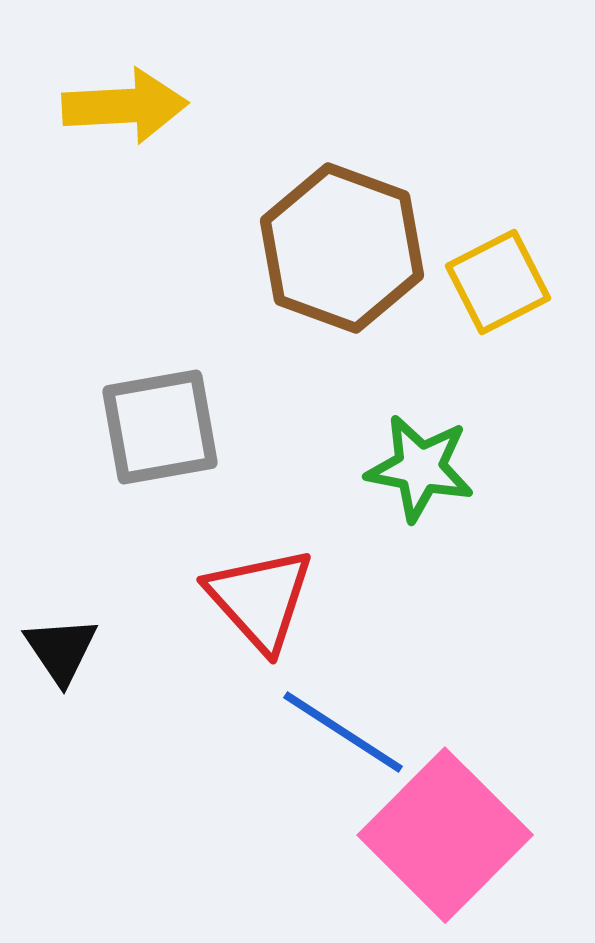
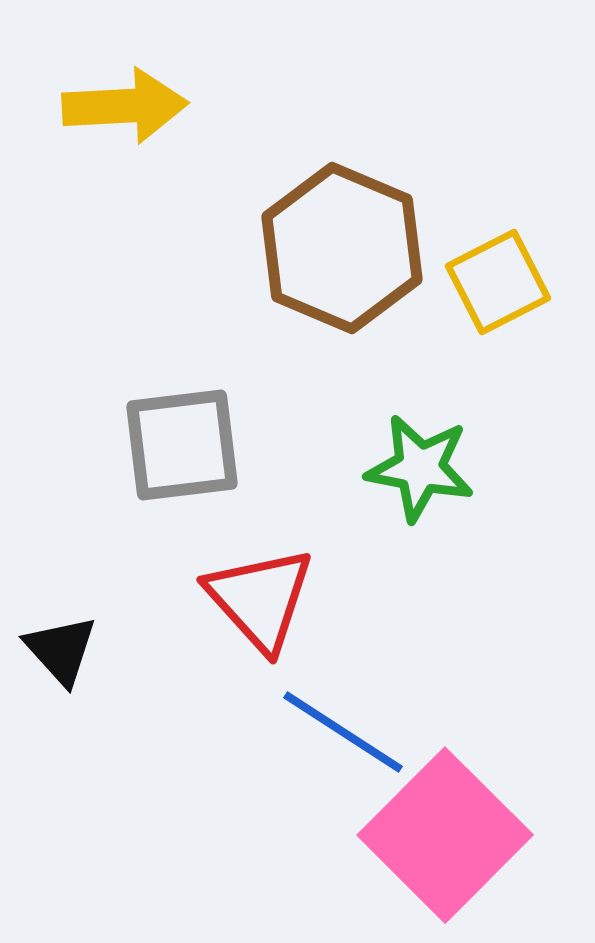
brown hexagon: rotated 3 degrees clockwise
gray square: moved 22 px right, 18 px down; rotated 3 degrees clockwise
black triangle: rotated 8 degrees counterclockwise
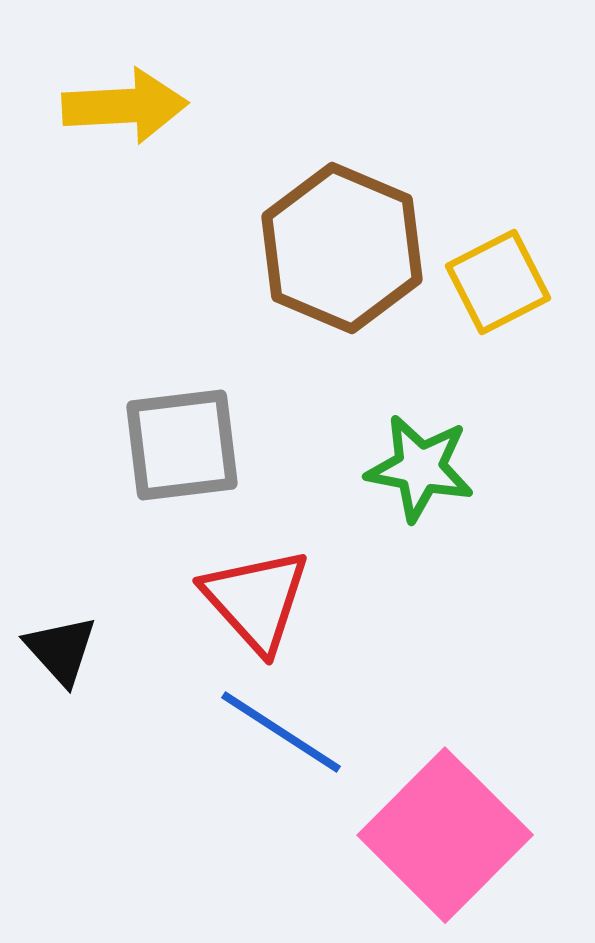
red triangle: moved 4 px left, 1 px down
blue line: moved 62 px left
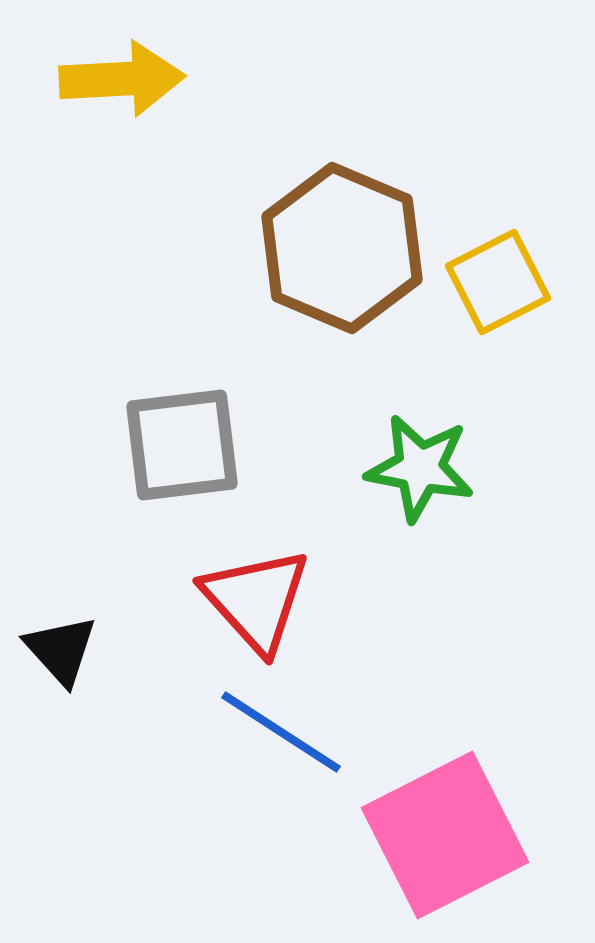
yellow arrow: moved 3 px left, 27 px up
pink square: rotated 18 degrees clockwise
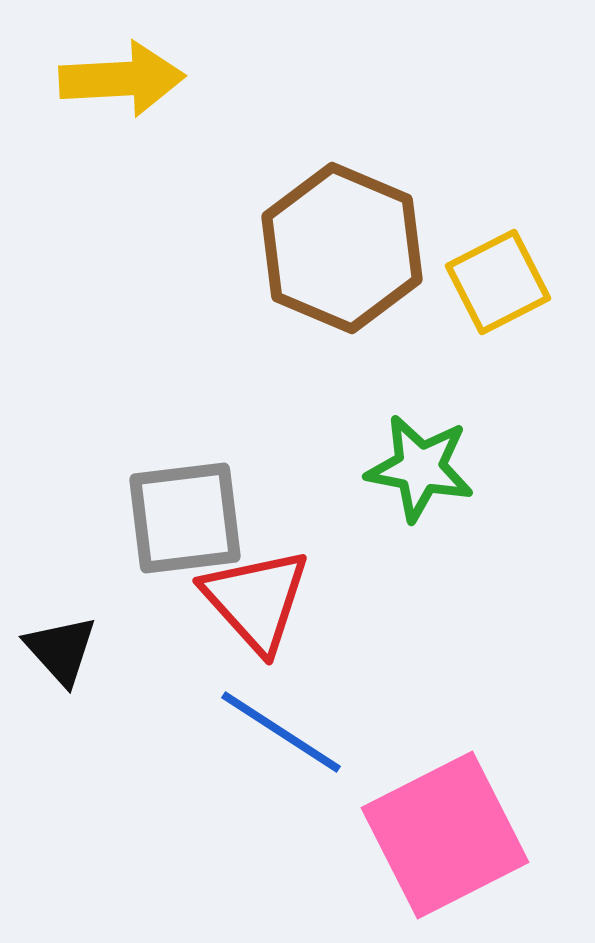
gray square: moved 3 px right, 73 px down
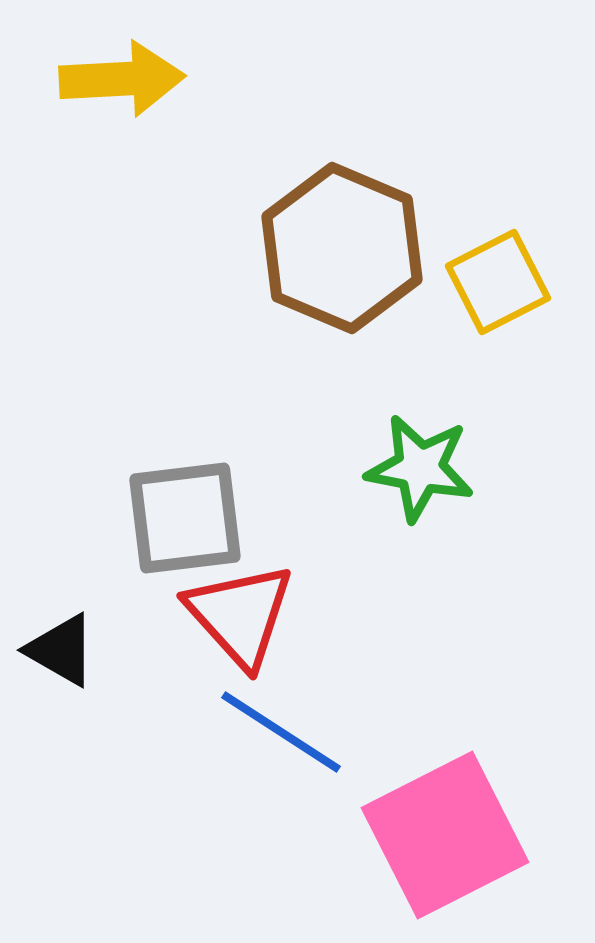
red triangle: moved 16 px left, 15 px down
black triangle: rotated 18 degrees counterclockwise
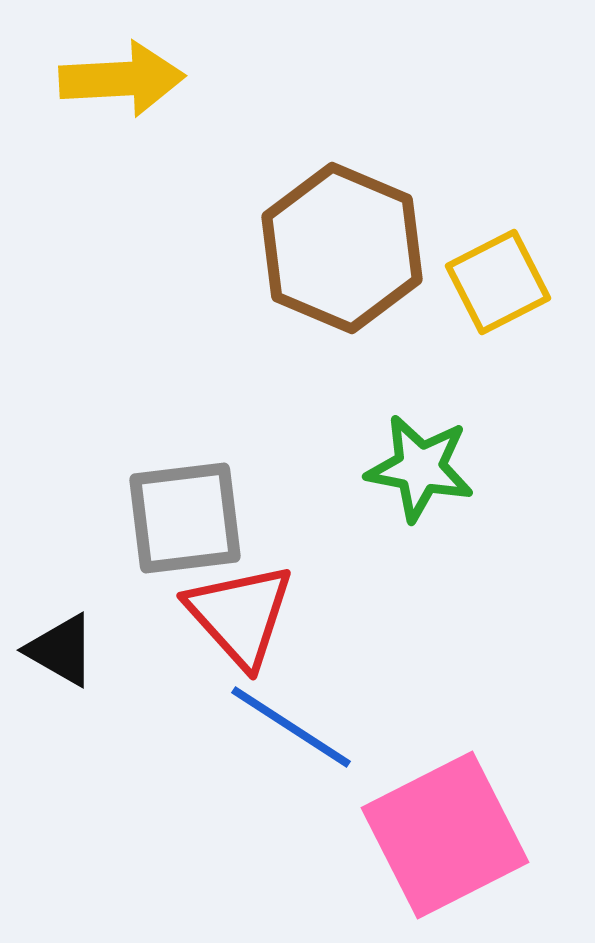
blue line: moved 10 px right, 5 px up
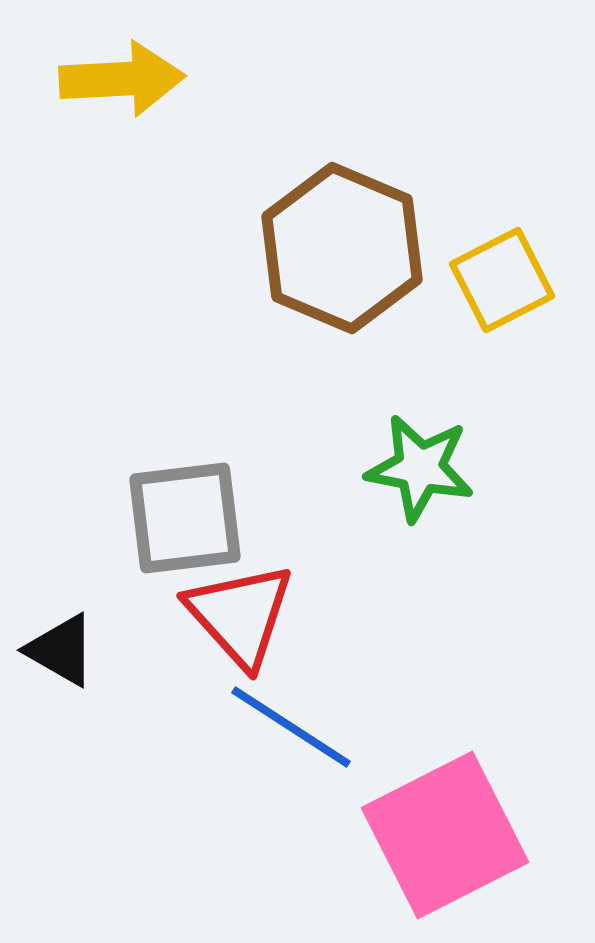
yellow square: moved 4 px right, 2 px up
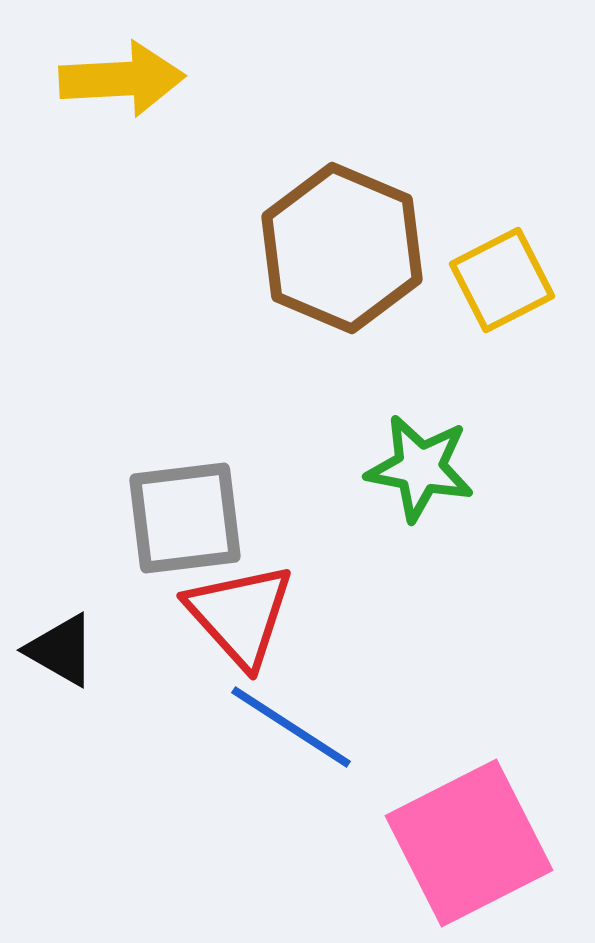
pink square: moved 24 px right, 8 px down
